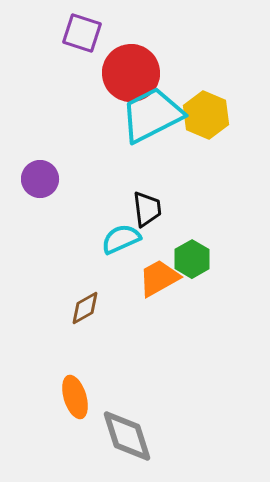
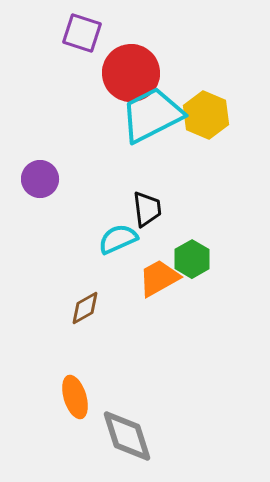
cyan semicircle: moved 3 px left
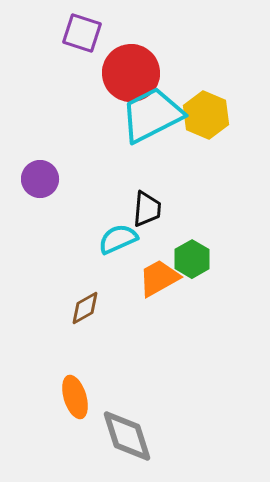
black trapezoid: rotated 12 degrees clockwise
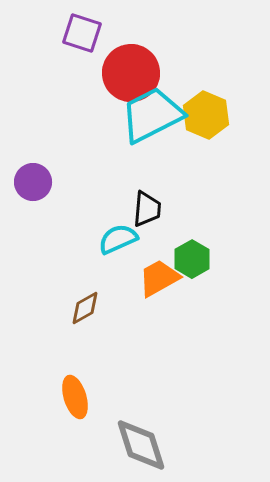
purple circle: moved 7 px left, 3 px down
gray diamond: moved 14 px right, 9 px down
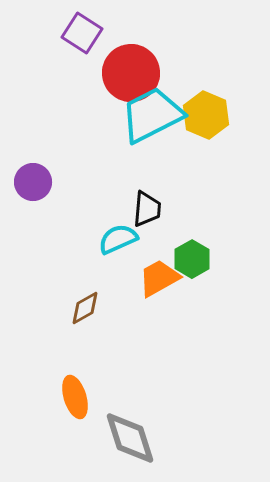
purple square: rotated 15 degrees clockwise
gray diamond: moved 11 px left, 7 px up
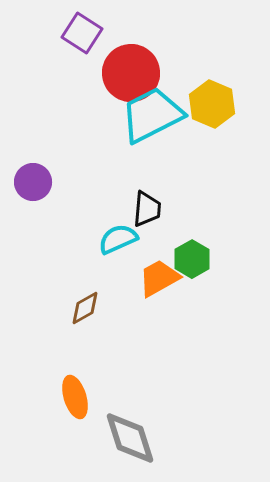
yellow hexagon: moved 6 px right, 11 px up
